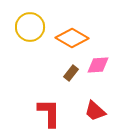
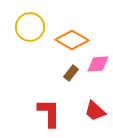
orange diamond: moved 2 px down
pink diamond: moved 1 px up
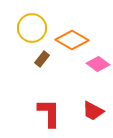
yellow circle: moved 2 px right, 1 px down
pink diamond: rotated 40 degrees clockwise
brown rectangle: moved 29 px left, 14 px up
red trapezoid: moved 2 px left; rotated 15 degrees counterclockwise
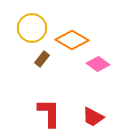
red trapezoid: moved 6 px down
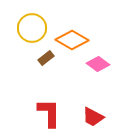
brown rectangle: moved 4 px right, 1 px up; rotated 14 degrees clockwise
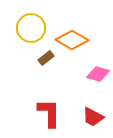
yellow circle: moved 1 px left
pink diamond: moved 10 px down; rotated 20 degrees counterclockwise
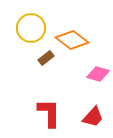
orange diamond: rotated 8 degrees clockwise
red trapezoid: rotated 75 degrees counterclockwise
